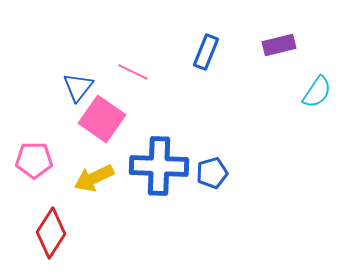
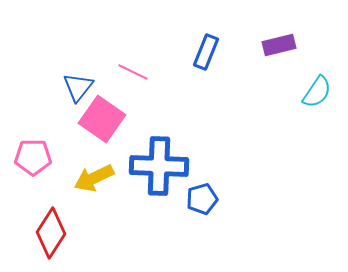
pink pentagon: moved 1 px left, 3 px up
blue pentagon: moved 10 px left, 26 px down
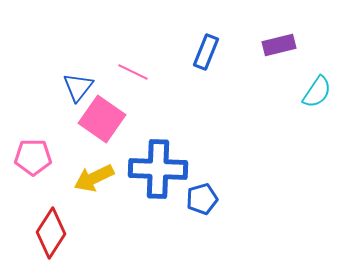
blue cross: moved 1 px left, 3 px down
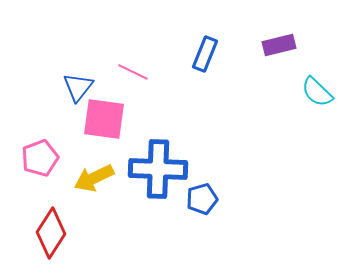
blue rectangle: moved 1 px left, 2 px down
cyan semicircle: rotated 100 degrees clockwise
pink square: moved 2 px right; rotated 27 degrees counterclockwise
pink pentagon: moved 7 px right, 1 px down; rotated 21 degrees counterclockwise
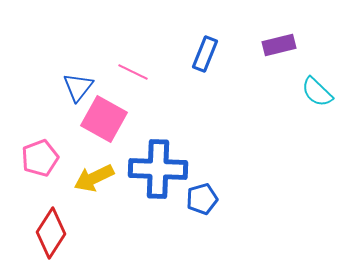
pink square: rotated 21 degrees clockwise
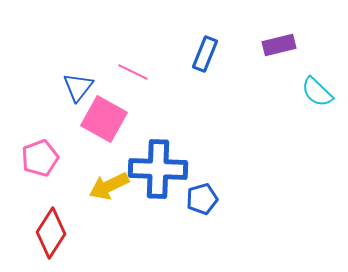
yellow arrow: moved 15 px right, 8 px down
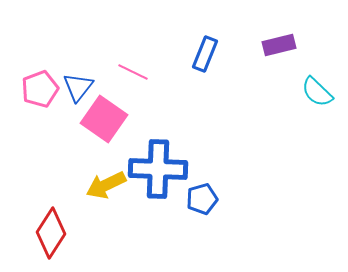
pink square: rotated 6 degrees clockwise
pink pentagon: moved 69 px up
yellow arrow: moved 3 px left, 1 px up
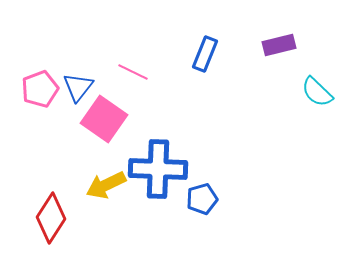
red diamond: moved 15 px up
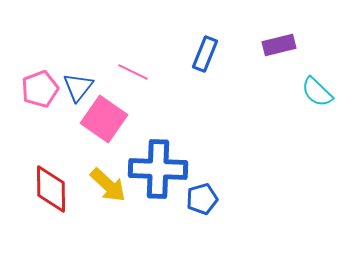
yellow arrow: moved 2 px right; rotated 111 degrees counterclockwise
red diamond: moved 29 px up; rotated 33 degrees counterclockwise
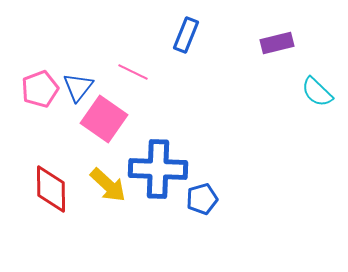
purple rectangle: moved 2 px left, 2 px up
blue rectangle: moved 19 px left, 19 px up
